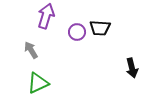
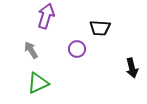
purple circle: moved 17 px down
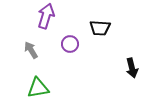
purple circle: moved 7 px left, 5 px up
green triangle: moved 5 px down; rotated 15 degrees clockwise
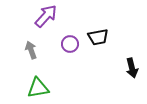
purple arrow: rotated 25 degrees clockwise
black trapezoid: moved 2 px left, 9 px down; rotated 15 degrees counterclockwise
gray arrow: rotated 12 degrees clockwise
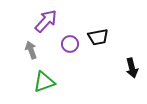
purple arrow: moved 5 px down
green triangle: moved 6 px right, 6 px up; rotated 10 degrees counterclockwise
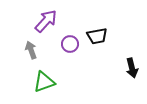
black trapezoid: moved 1 px left, 1 px up
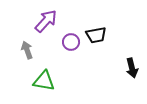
black trapezoid: moved 1 px left, 1 px up
purple circle: moved 1 px right, 2 px up
gray arrow: moved 4 px left
green triangle: moved 1 px up; rotated 30 degrees clockwise
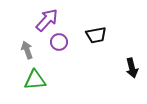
purple arrow: moved 1 px right, 1 px up
purple circle: moved 12 px left
green triangle: moved 9 px left, 1 px up; rotated 15 degrees counterclockwise
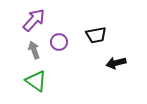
purple arrow: moved 13 px left
gray arrow: moved 7 px right
black arrow: moved 16 px left, 5 px up; rotated 90 degrees clockwise
green triangle: moved 1 px right, 1 px down; rotated 40 degrees clockwise
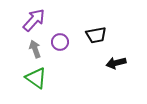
purple circle: moved 1 px right
gray arrow: moved 1 px right, 1 px up
green triangle: moved 3 px up
